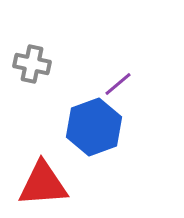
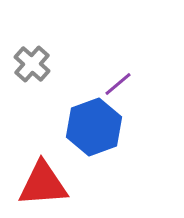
gray cross: rotated 30 degrees clockwise
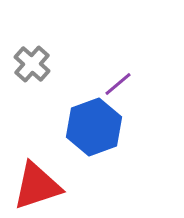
red triangle: moved 6 px left, 2 px down; rotated 14 degrees counterclockwise
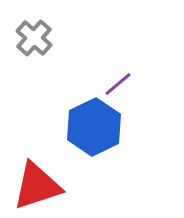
gray cross: moved 2 px right, 26 px up
blue hexagon: rotated 6 degrees counterclockwise
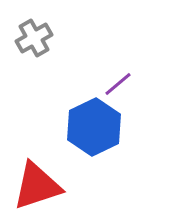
gray cross: rotated 18 degrees clockwise
